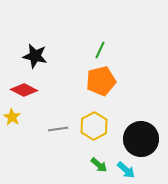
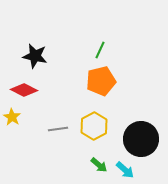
cyan arrow: moved 1 px left
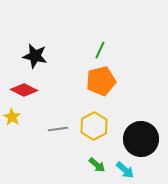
green arrow: moved 2 px left
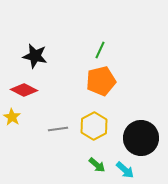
black circle: moved 1 px up
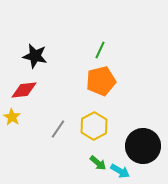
red diamond: rotated 32 degrees counterclockwise
gray line: rotated 48 degrees counterclockwise
black circle: moved 2 px right, 8 px down
green arrow: moved 1 px right, 2 px up
cyan arrow: moved 5 px left, 1 px down; rotated 12 degrees counterclockwise
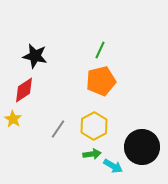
red diamond: rotated 28 degrees counterclockwise
yellow star: moved 1 px right, 2 px down
black circle: moved 1 px left, 1 px down
green arrow: moved 6 px left, 9 px up; rotated 48 degrees counterclockwise
cyan arrow: moved 7 px left, 5 px up
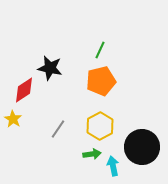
black star: moved 15 px right, 12 px down
yellow hexagon: moved 6 px right
cyan arrow: rotated 132 degrees counterclockwise
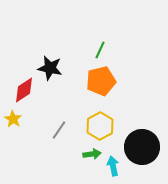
gray line: moved 1 px right, 1 px down
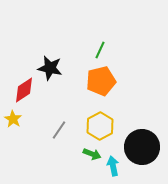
green arrow: rotated 30 degrees clockwise
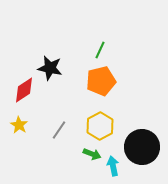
yellow star: moved 6 px right, 6 px down
